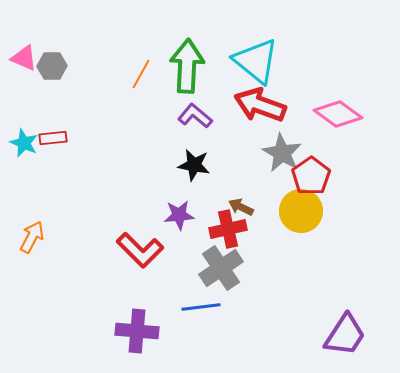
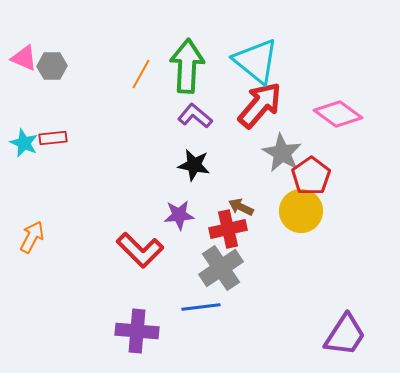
red arrow: rotated 111 degrees clockwise
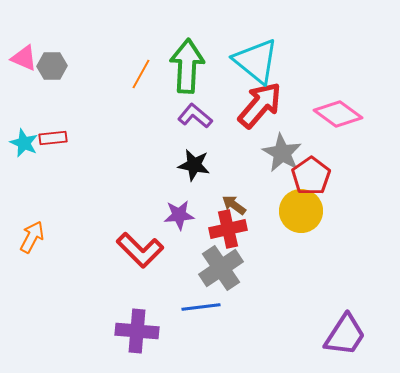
brown arrow: moved 7 px left, 2 px up; rotated 10 degrees clockwise
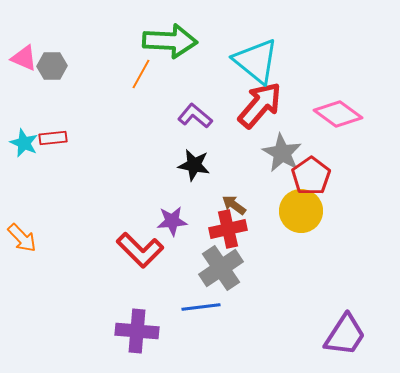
green arrow: moved 17 px left, 25 px up; rotated 90 degrees clockwise
purple star: moved 7 px left, 6 px down
orange arrow: moved 10 px left, 1 px down; rotated 108 degrees clockwise
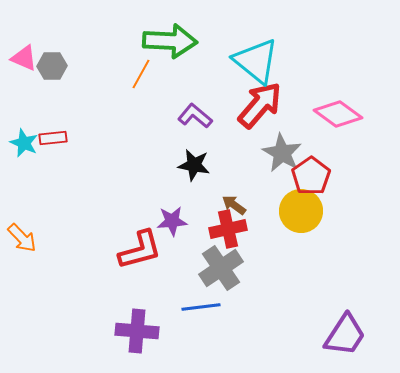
red L-shape: rotated 60 degrees counterclockwise
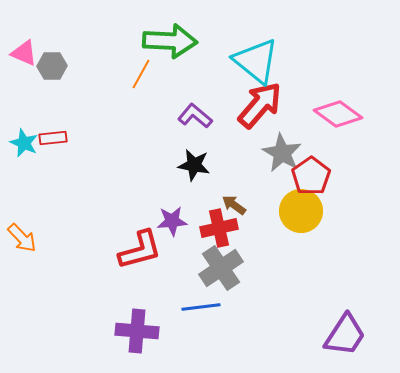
pink triangle: moved 5 px up
red cross: moved 9 px left, 1 px up
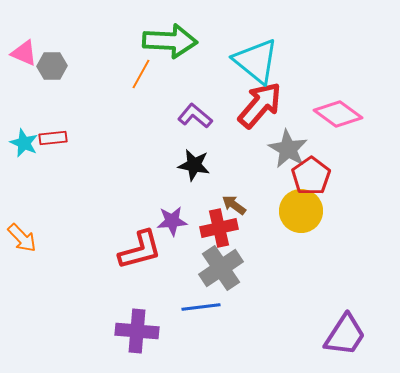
gray star: moved 6 px right, 4 px up
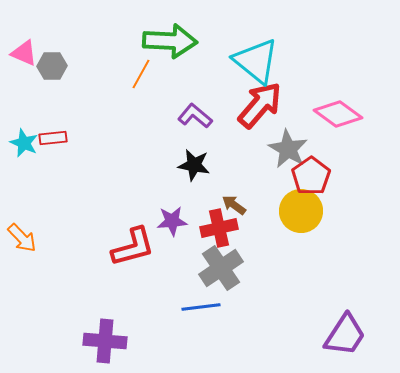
red L-shape: moved 7 px left, 3 px up
purple cross: moved 32 px left, 10 px down
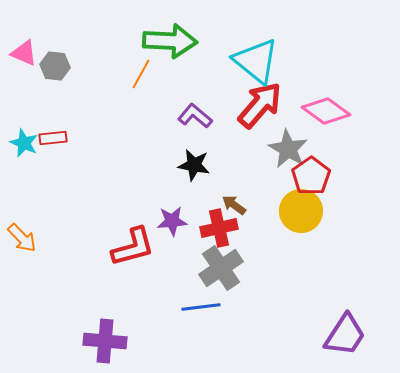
gray hexagon: moved 3 px right; rotated 8 degrees clockwise
pink diamond: moved 12 px left, 3 px up
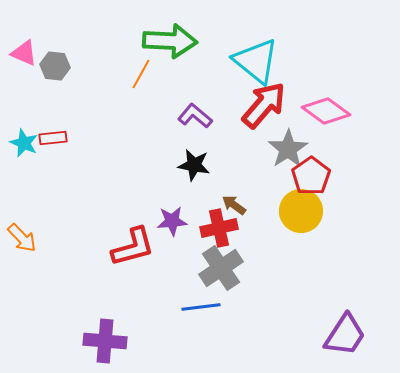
red arrow: moved 4 px right
gray star: rotated 9 degrees clockwise
